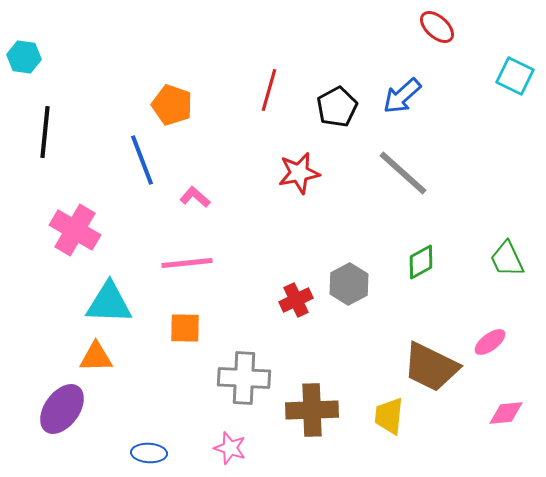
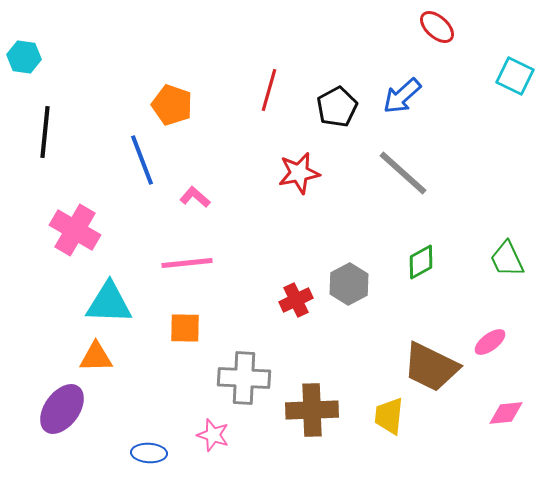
pink star: moved 17 px left, 13 px up
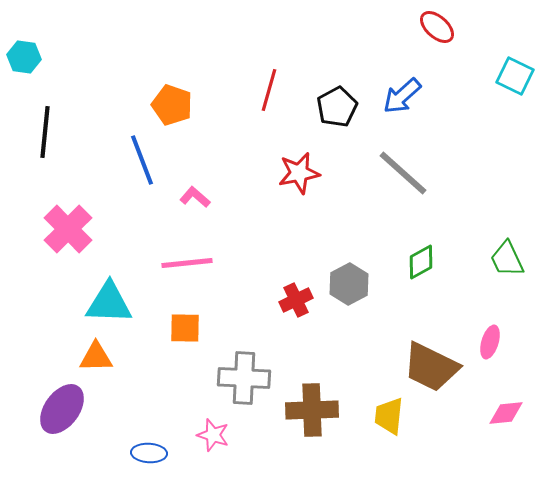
pink cross: moved 7 px left, 1 px up; rotated 15 degrees clockwise
pink ellipse: rotated 36 degrees counterclockwise
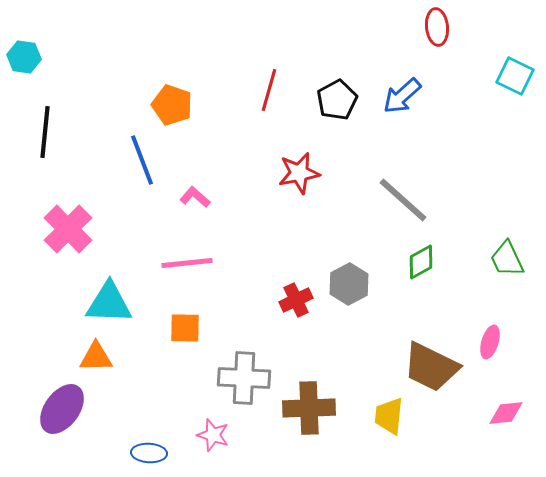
red ellipse: rotated 42 degrees clockwise
black pentagon: moved 7 px up
gray line: moved 27 px down
brown cross: moved 3 px left, 2 px up
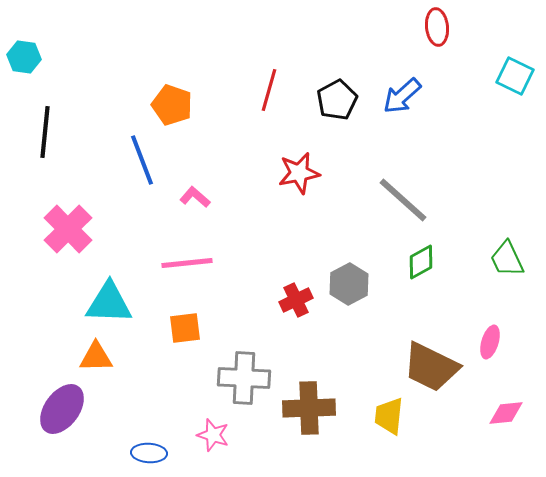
orange square: rotated 8 degrees counterclockwise
